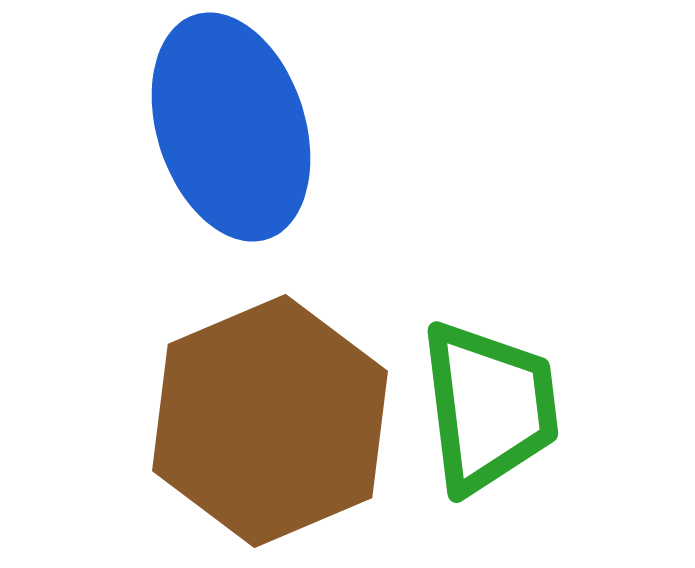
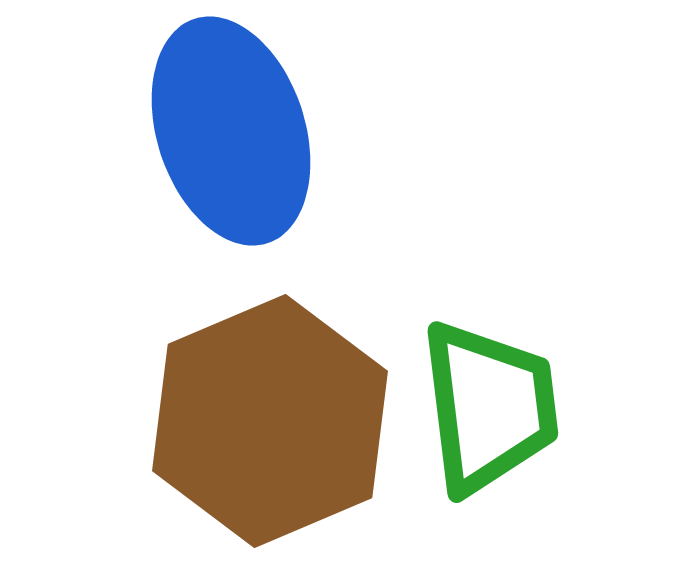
blue ellipse: moved 4 px down
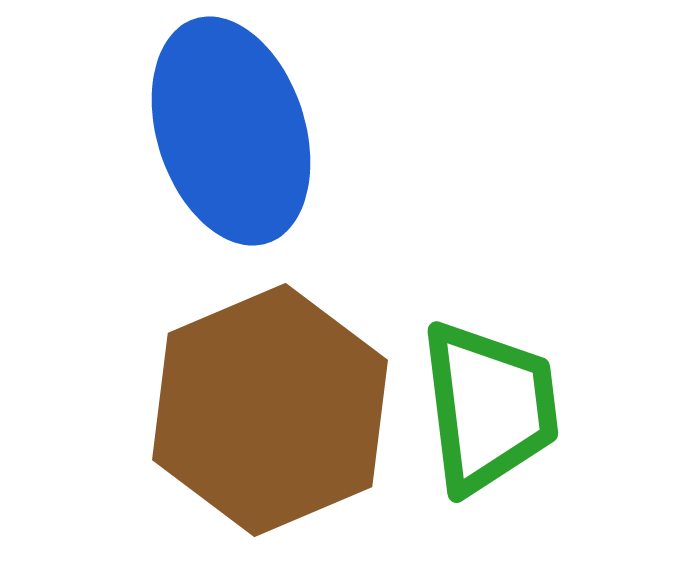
brown hexagon: moved 11 px up
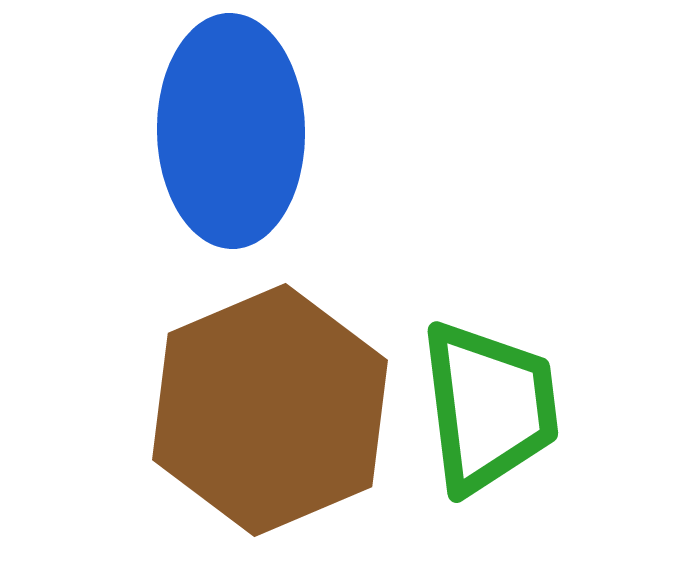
blue ellipse: rotated 17 degrees clockwise
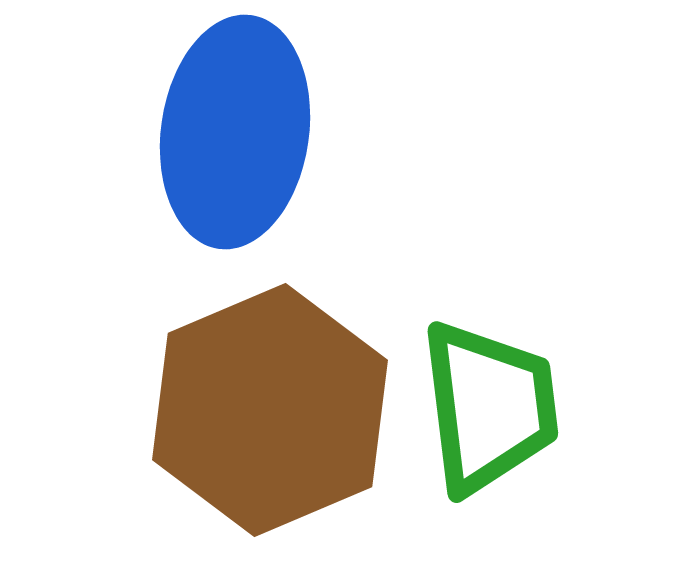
blue ellipse: moved 4 px right, 1 px down; rotated 9 degrees clockwise
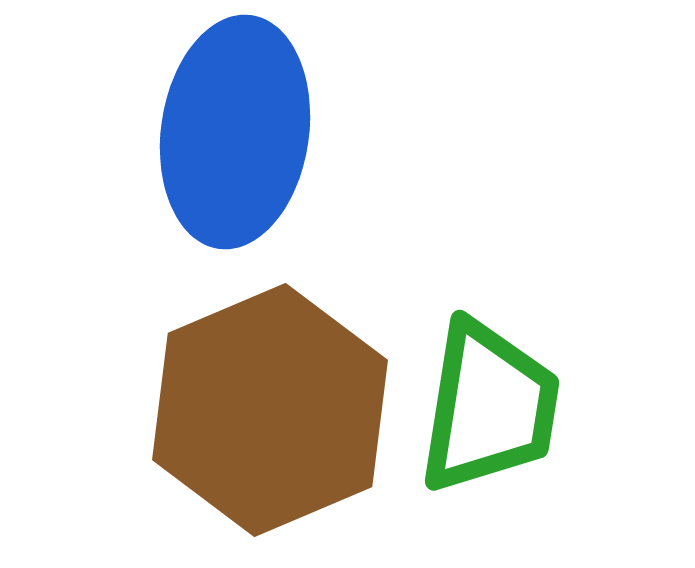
green trapezoid: rotated 16 degrees clockwise
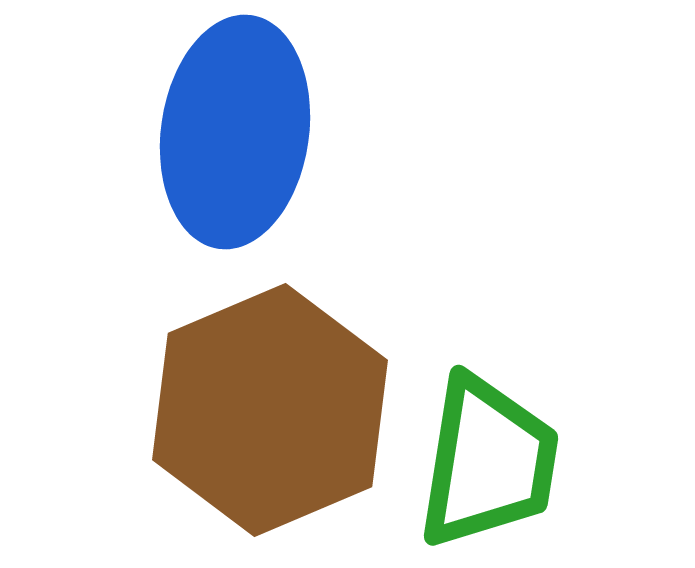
green trapezoid: moved 1 px left, 55 px down
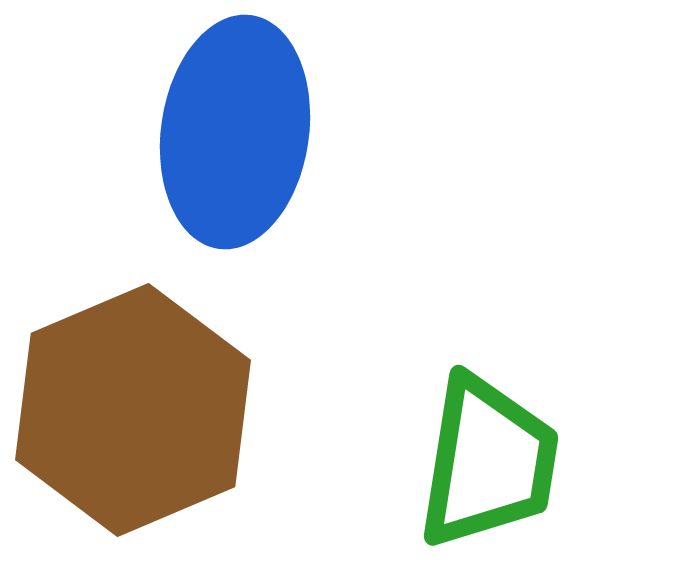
brown hexagon: moved 137 px left
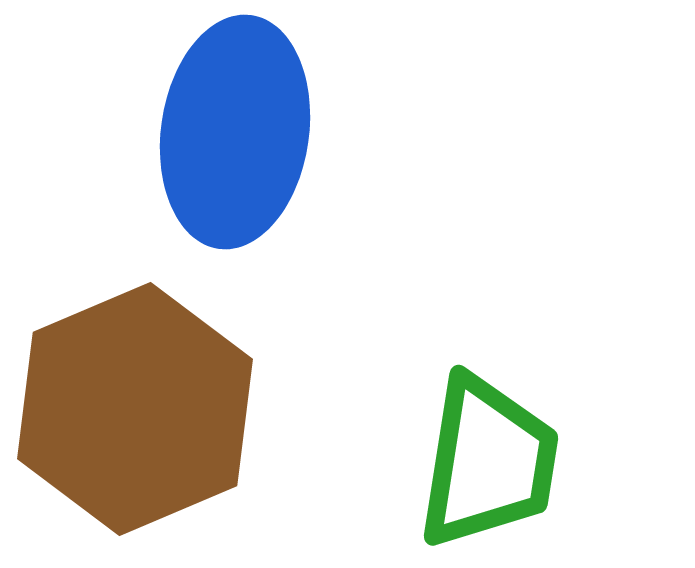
brown hexagon: moved 2 px right, 1 px up
